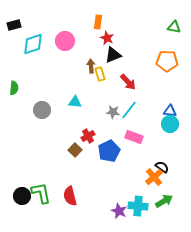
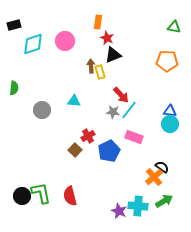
yellow rectangle: moved 2 px up
red arrow: moved 7 px left, 13 px down
cyan triangle: moved 1 px left, 1 px up
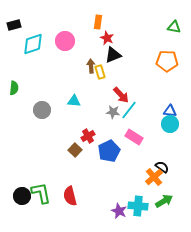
pink rectangle: rotated 12 degrees clockwise
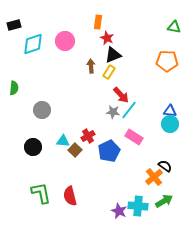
yellow rectangle: moved 9 px right; rotated 48 degrees clockwise
cyan triangle: moved 11 px left, 40 px down
black semicircle: moved 3 px right, 1 px up
black circle: moved 11 px right, 49 px up
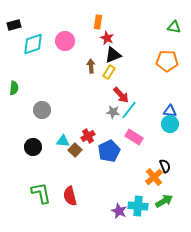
black semicircle: rotated 32 degrees clockwise
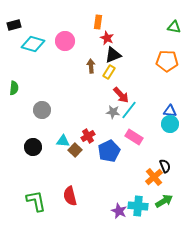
cyan diamond: rotated 35 degrees clockwise
green L-shape: moved 5 px left, 8 px down
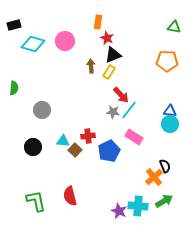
red cross: rotated 24 degrees clockwise
